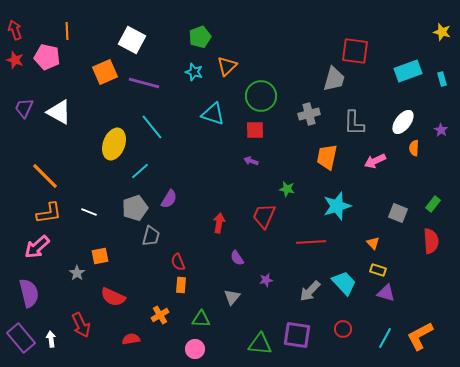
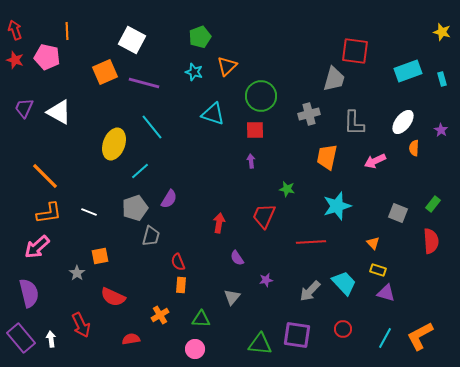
purple arrow at (251, 161): rotated 64 degrees clockwise
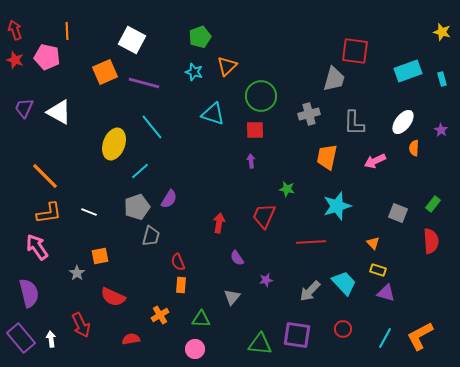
gray pentagon at (135, 208): moved 2 px right, 1 px up
pink arrow at (37, 247): rotated 96 degrees clockwise
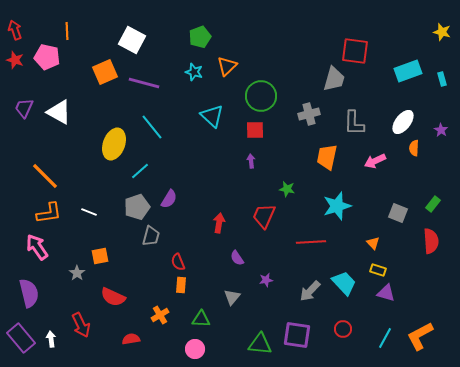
cyan triangle at (213, 114): moved 1 px left, 2 px down; rotated 25 degrees clockwise
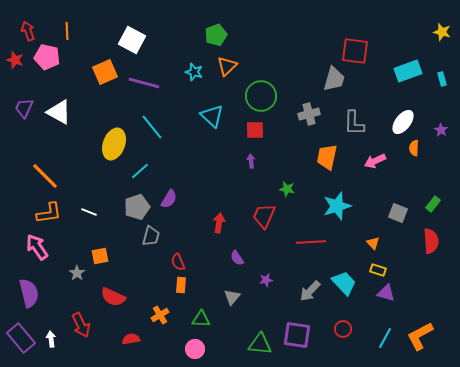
red arrow at (15, 30): moved 13 px right, 1 px down
green pentagon at (200, 37): moved 16 px right, 2 px up
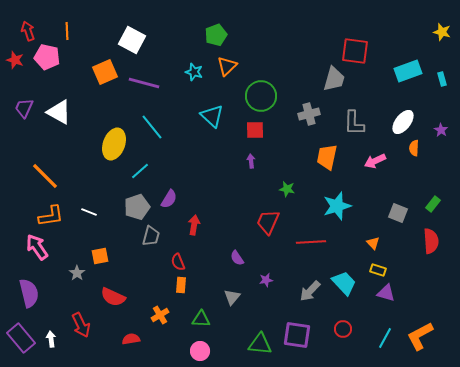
orange L-shape at (49, 213): moved 2 px right, 3 px down
red trapezoid at (264, 216): moved 4 px right, 6 px down
red arrow at (219, 223): moved 25 px left, 2 px down
pink circle at (195, 349): moved 5 px right, 2 px down
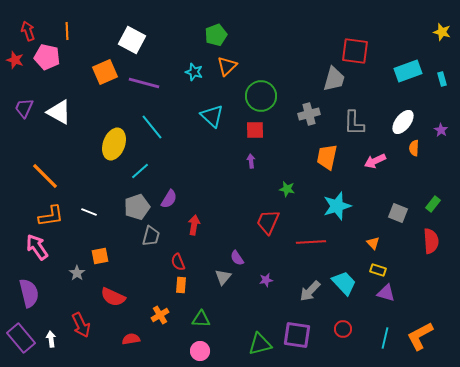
gray triangle at (232, 297): moved 9 px left, 20 px up
cyan line at (385, 338): rotated 15 degrees counterclockwise
green triangle at (260, 344): rotated 20 degrees counterclockwise
